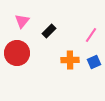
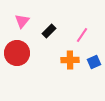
pink line: moved 9 px left
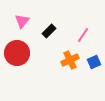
pink line: moved 1 px right
orange cross: rotated 24 degrees counterclockwise
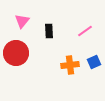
black rectangle: rotated 48 degrees counterclockwise
pink line: moved 2 px right, 4 px up; rotated 21 degrees clockwise
red circle: moved 1 px left
orange cross: moved 5 px down; rotated 18 degrees clockwise
